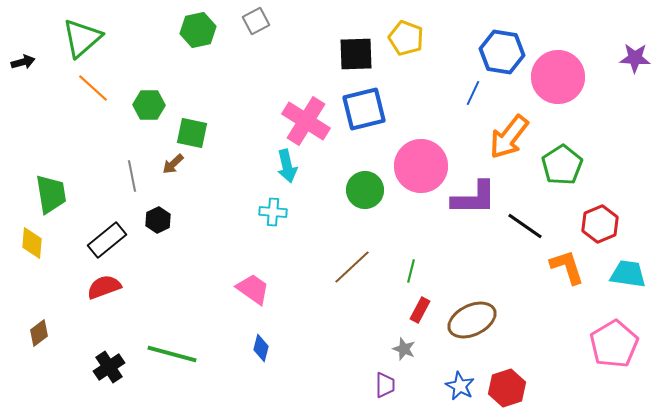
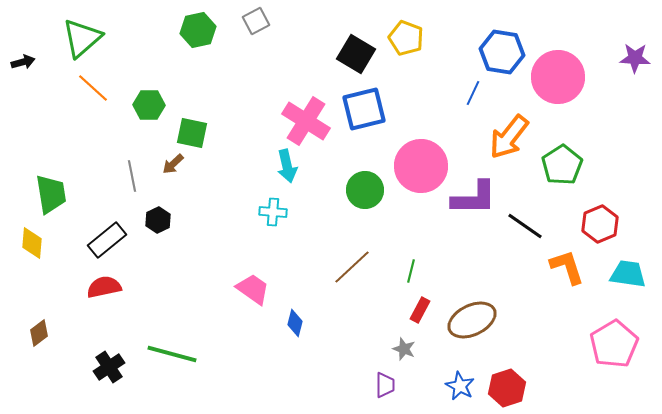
black square at (356, 54): rotated 33 degrees clockwise
red semicircle at (104, 287): rotated 8 degrees clockwise
blue diamond at (261, 348): moved 34 px right, 25 px up
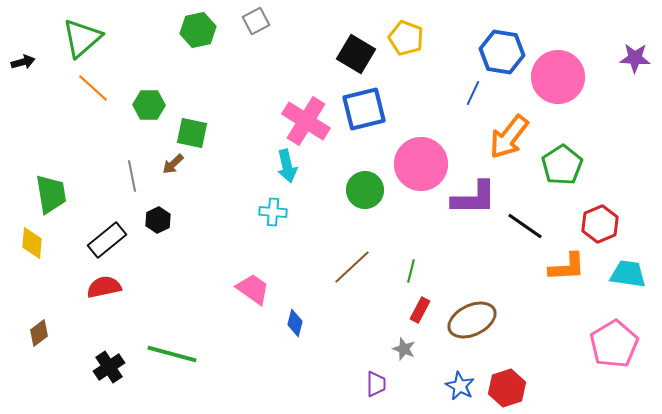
pink circle at (421, 166): moved 2 px up
orange L-shape at (567, 267): rotated 105 degrees clockwise
purple trapezoid at (385, 385): moved 9 px left, 1 px up
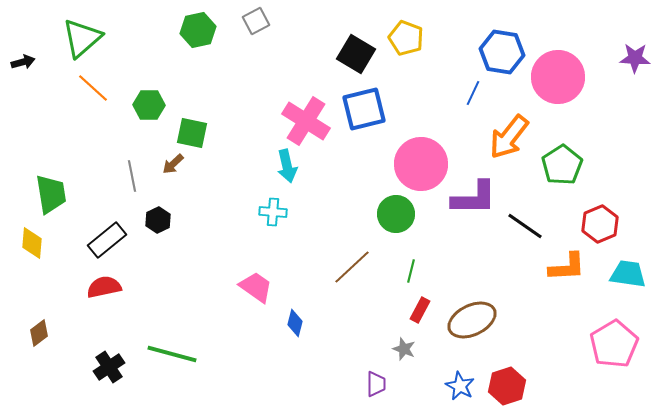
green circle at (365, 190): moved 31 px right, 24 px down
pink trapezoid at (253, 289): moved 3 px right, 2 px up
red hexagon at (507, 388): moved 2 px up
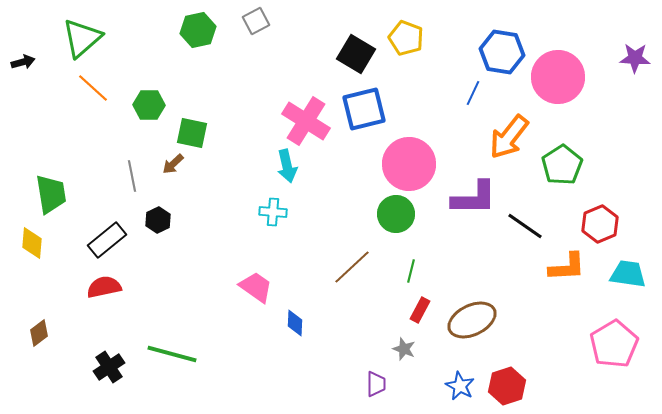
pink circle at (421, 164): moved 12 px left
blue diamond at (295, 323): rotated 12 degrees counterclockwise
